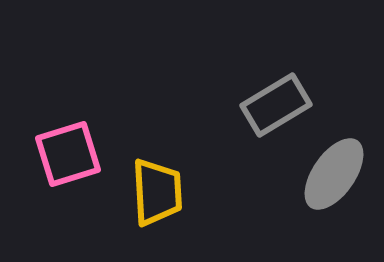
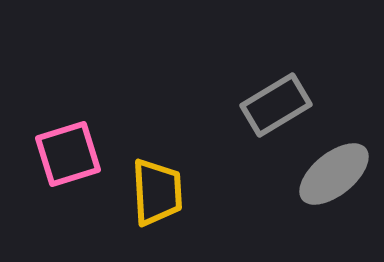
gray ellipse: rotated 16 degrees clockwise
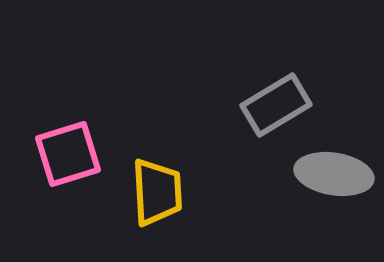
gray ellipse: rotated 48 degrees clockwise
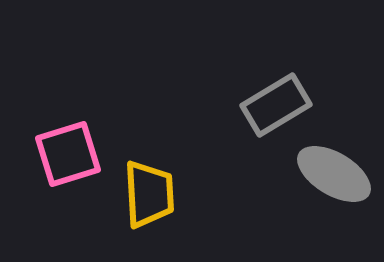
gray ellipse: rotated 22 degrees clockwise
yellow trapezoid: moved 8 px left, 2 px down
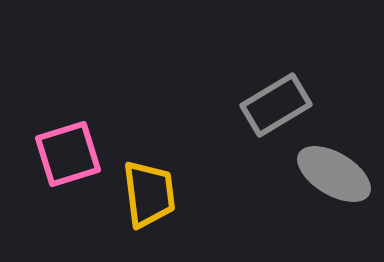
yellow trapezoid: rotated 4 degrees counterclockwise
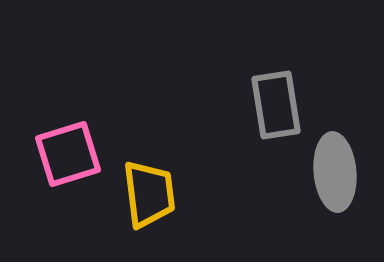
gray rectangle: rotated 68 degrees counterclockwise
gray ellipse: moved 1 px right, 2 px up; rotated 54 degrees clockwise
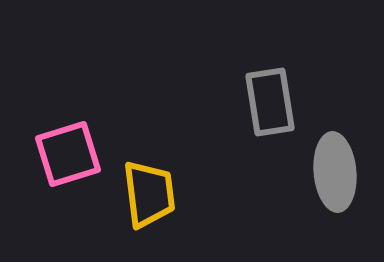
gray rectangle: moved 6 px left, 3 px up
